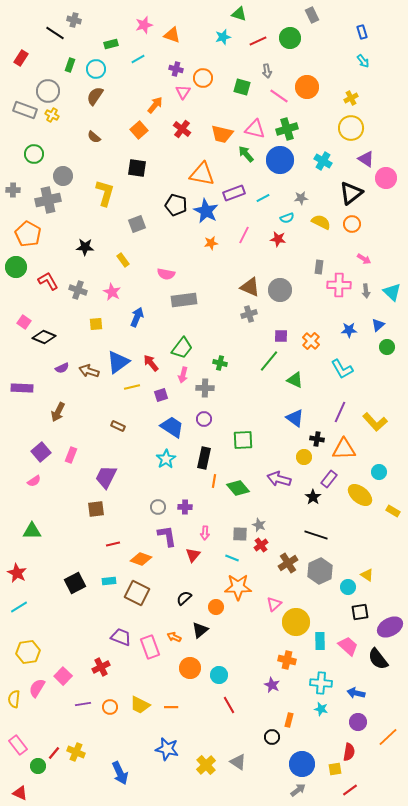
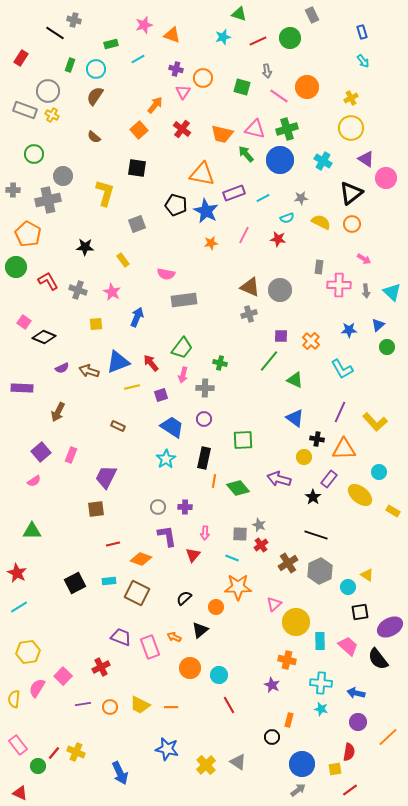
blue triangle at (118, 362): rotated 15 degrees clockwise
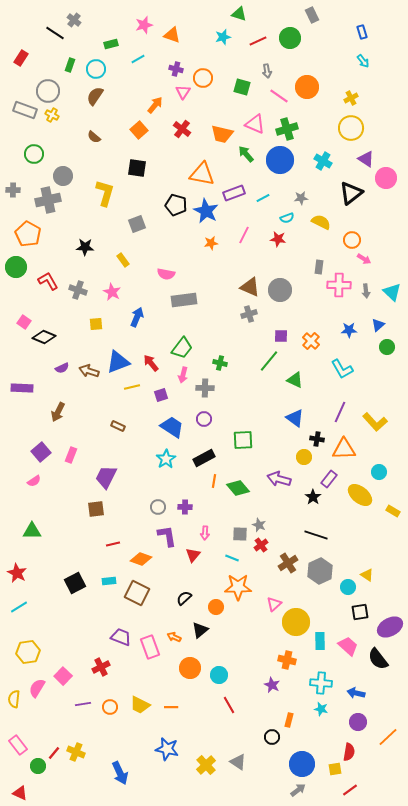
gray cross at (74, 20): rotated 24 degrees clockwise
pink triangle at (255, 129): moved 5 px up; rotated 10 degrees clockwise
orange circle at (352, 224): moved 16 px down
black rectangle at (204, 458): rotated 50 degrees clockwise
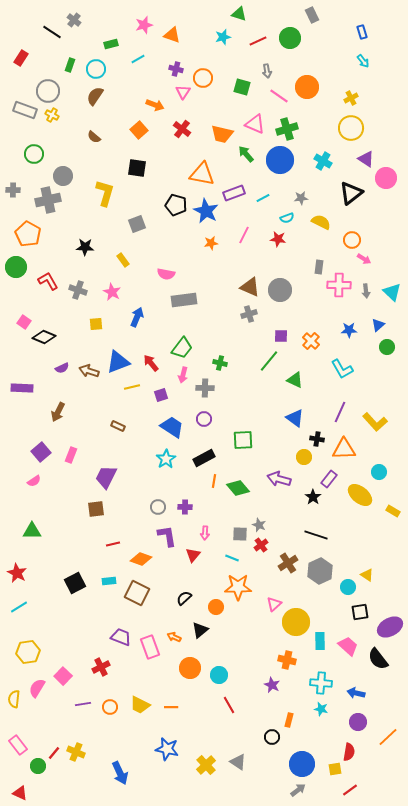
black line at (55, 33): moved 3 px left, 1 px up
orange arrow at (155, 105): rotated 72 degrees clockwise
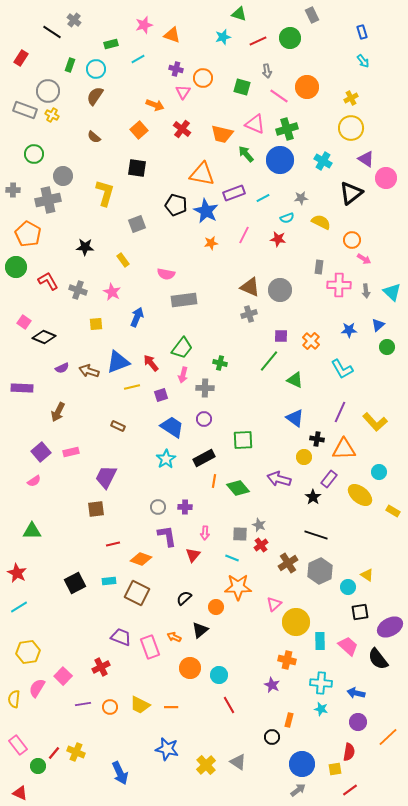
pink rectangle at (71, 455): moved 3 px up; rotated 56 degrees clockwise
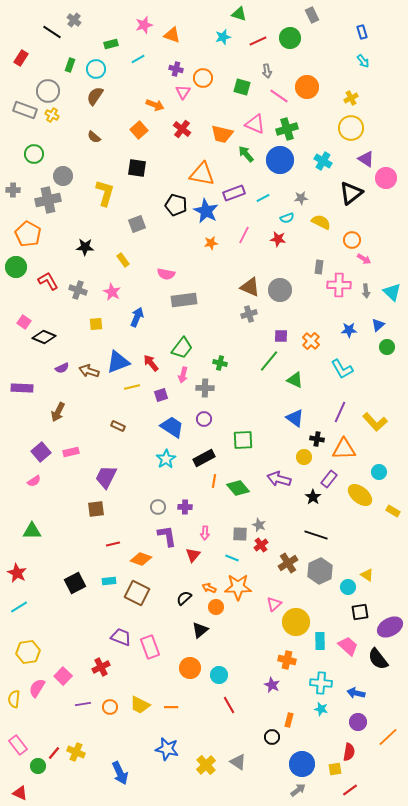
orange arrow at (174, 637): moved 35 px right, 49 px up
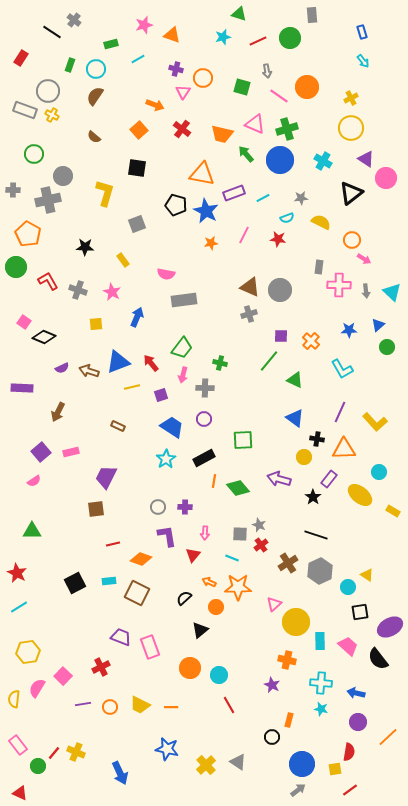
gray rectangle at (312, 15): rotated 21 degrees clockwise
orange arrow at (209, 588): moved 6 px up
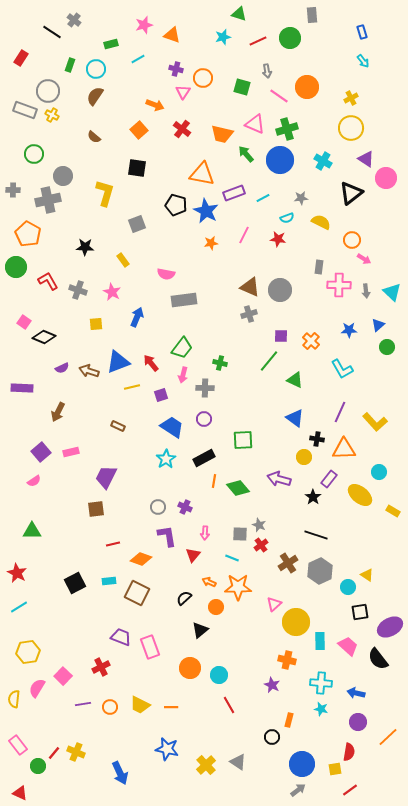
purple cross at (185, 507): rotated 24 degrees clockwise
